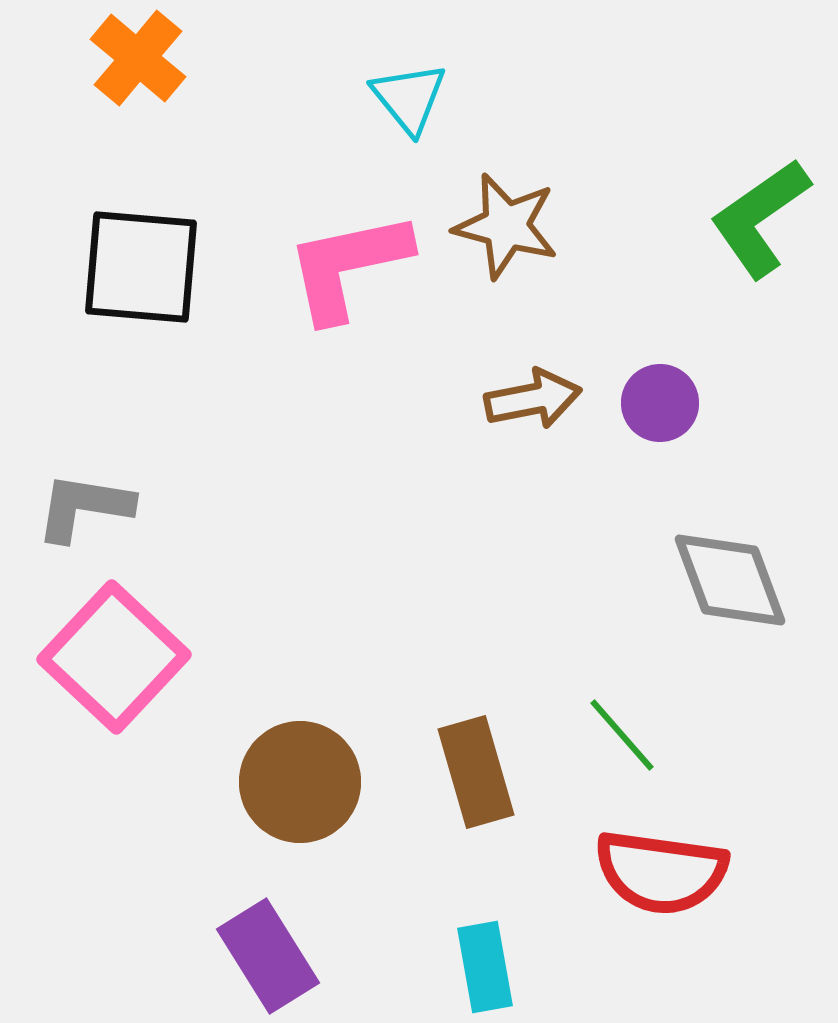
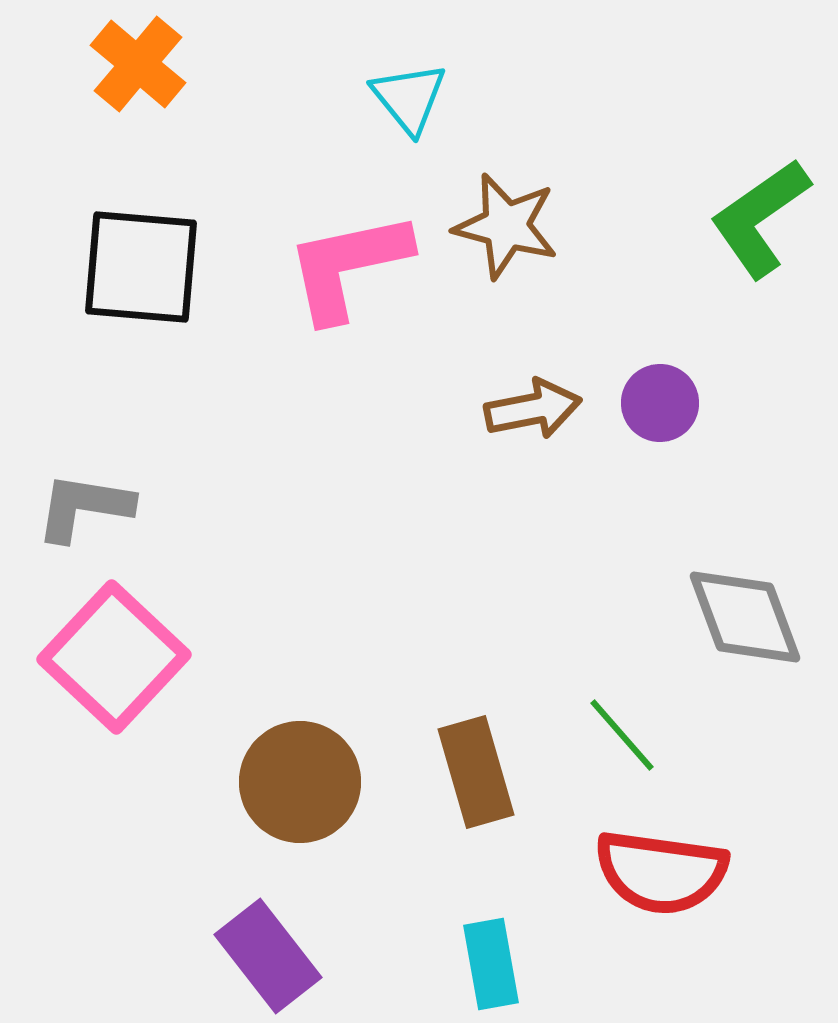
orange cross: moved 6 px down
brown arrow: moved 10 px down
gray diamond: moved 15 px right, 37 px down
purple rectangle: rotated 6 degrees counterclockwise
cyan rectangle: moved 6 px right, 3 px up
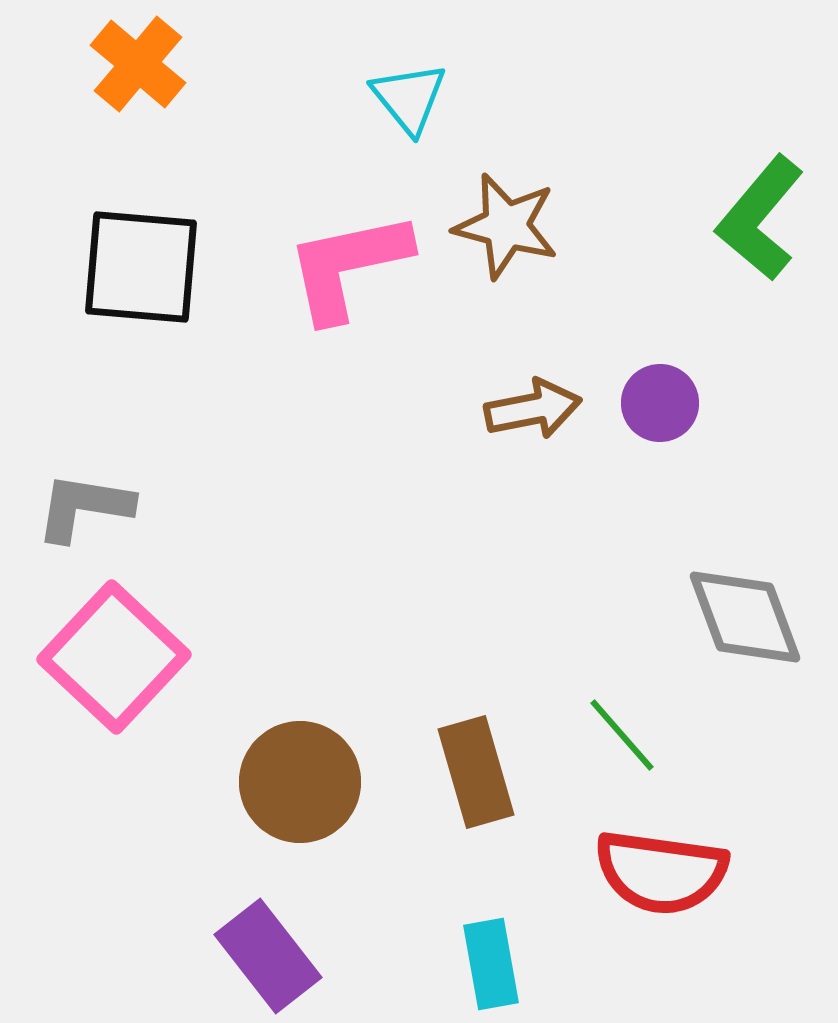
green L-shape: rotated 15 degrees counterclockwise
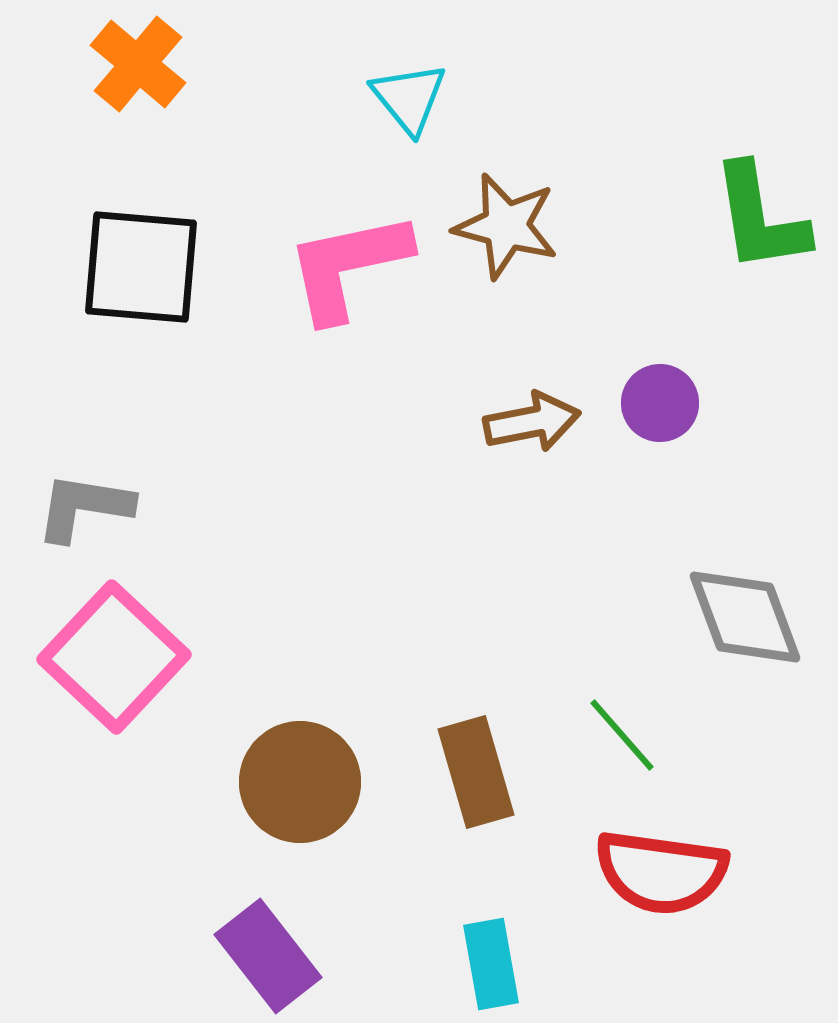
green L-shape: rotated 49 degrees counterclockwise
brown arrow: moved 1 px left, 13 px down
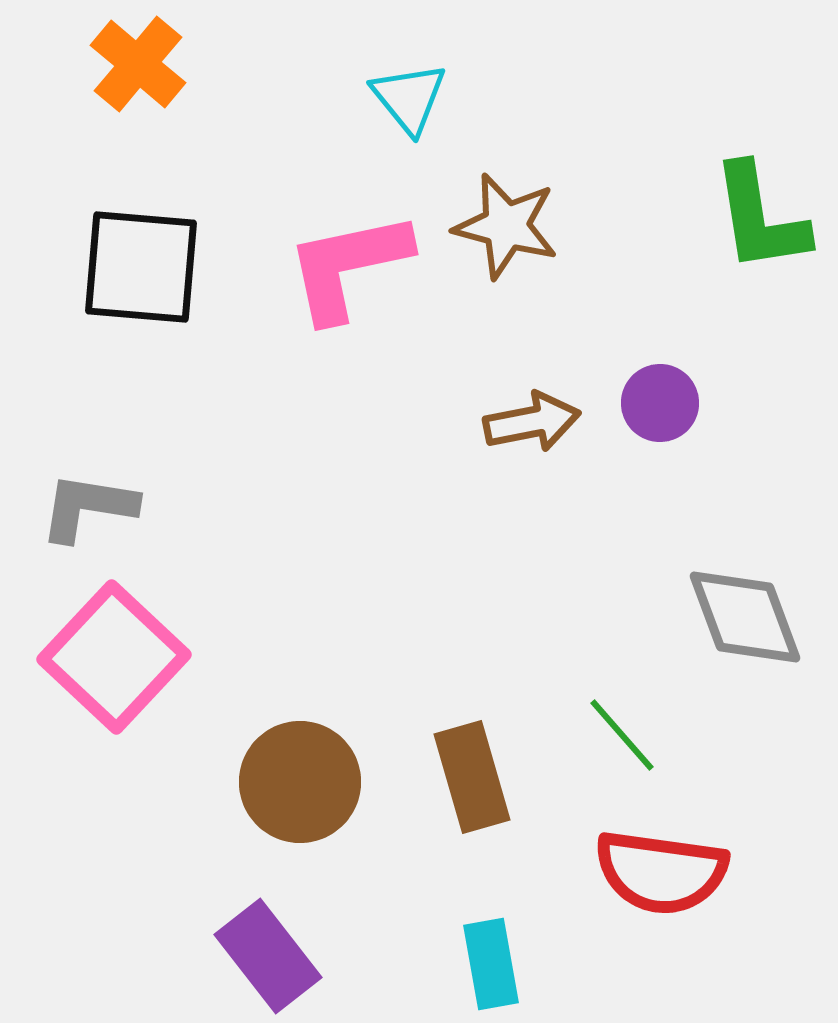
gray L-shape: moved 4 px right
brown rectangle: moved 4 px left, 5 px down
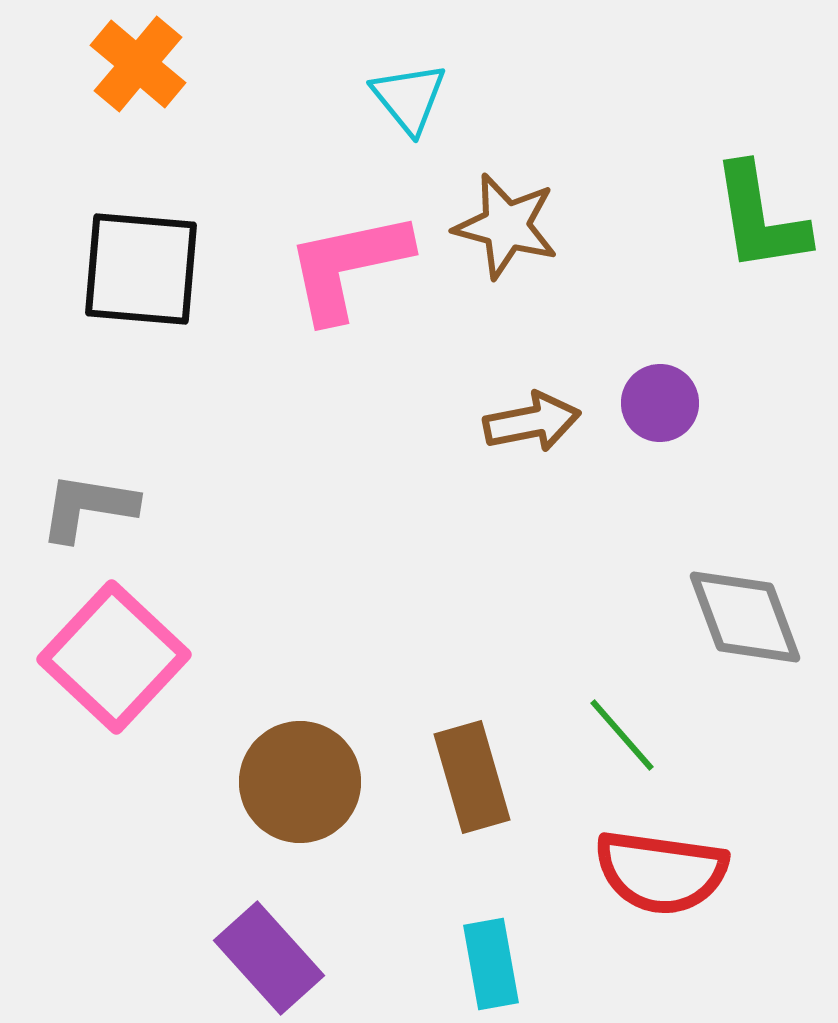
black square: moved 2 px down
purple rectangle: moved 1 px right, 2 px down; rotated 4 degrees counterclockwise
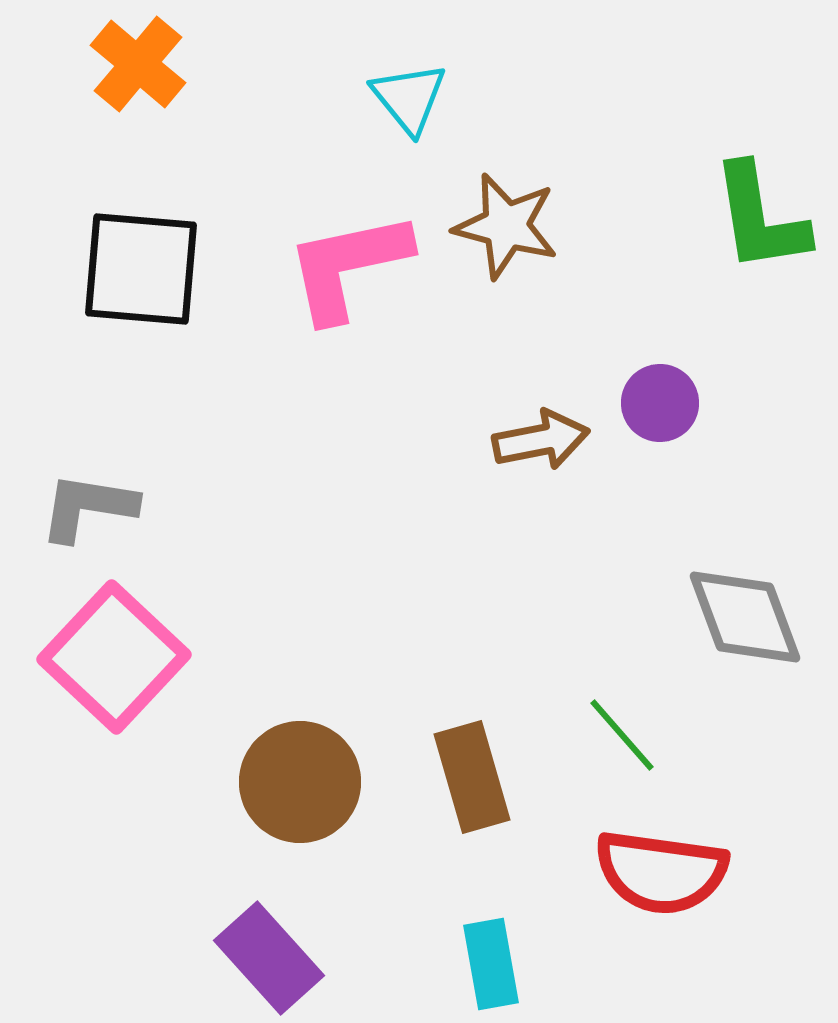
brown arrow: moved 9 px right, 18 px down
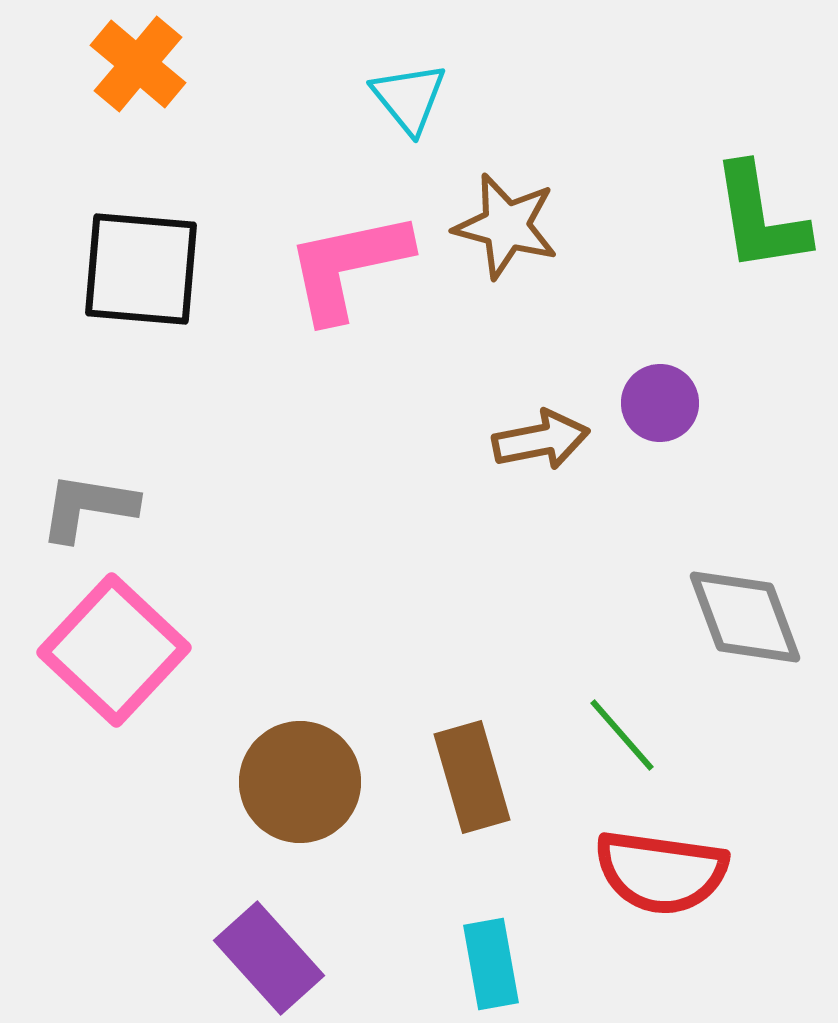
pink square: moved 7 px up
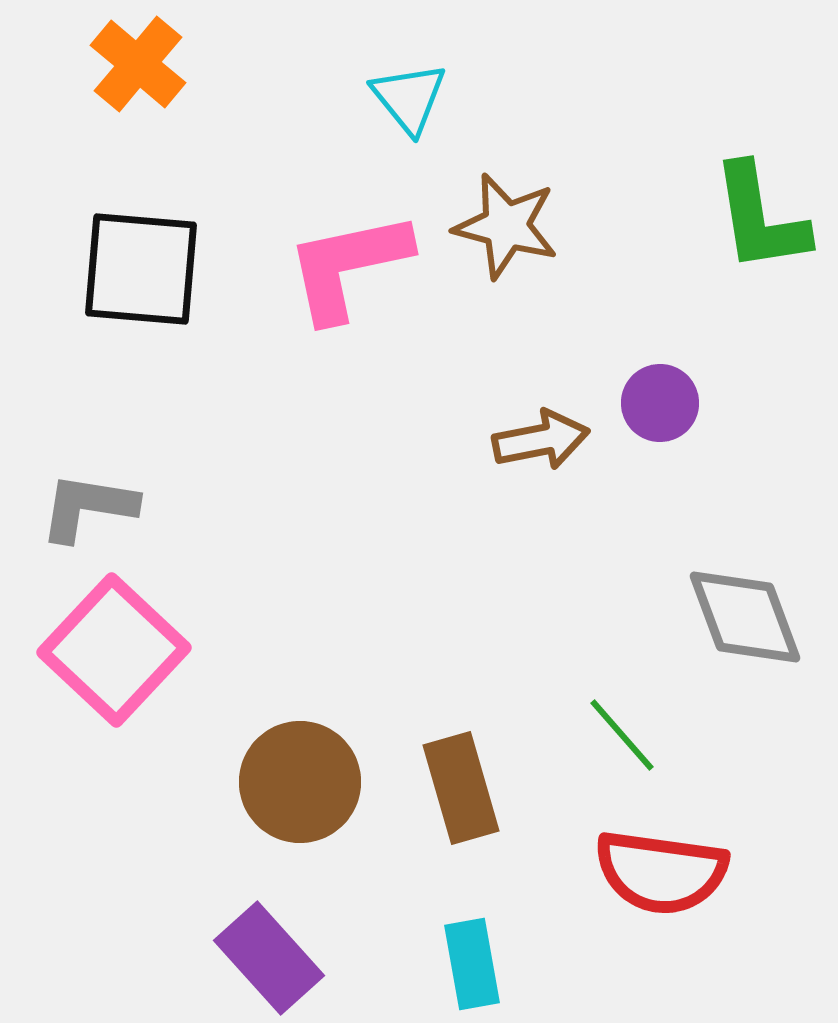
brown rectangle: moved 11 px left, 11 px down
cyan rectangle: moved 19 px left
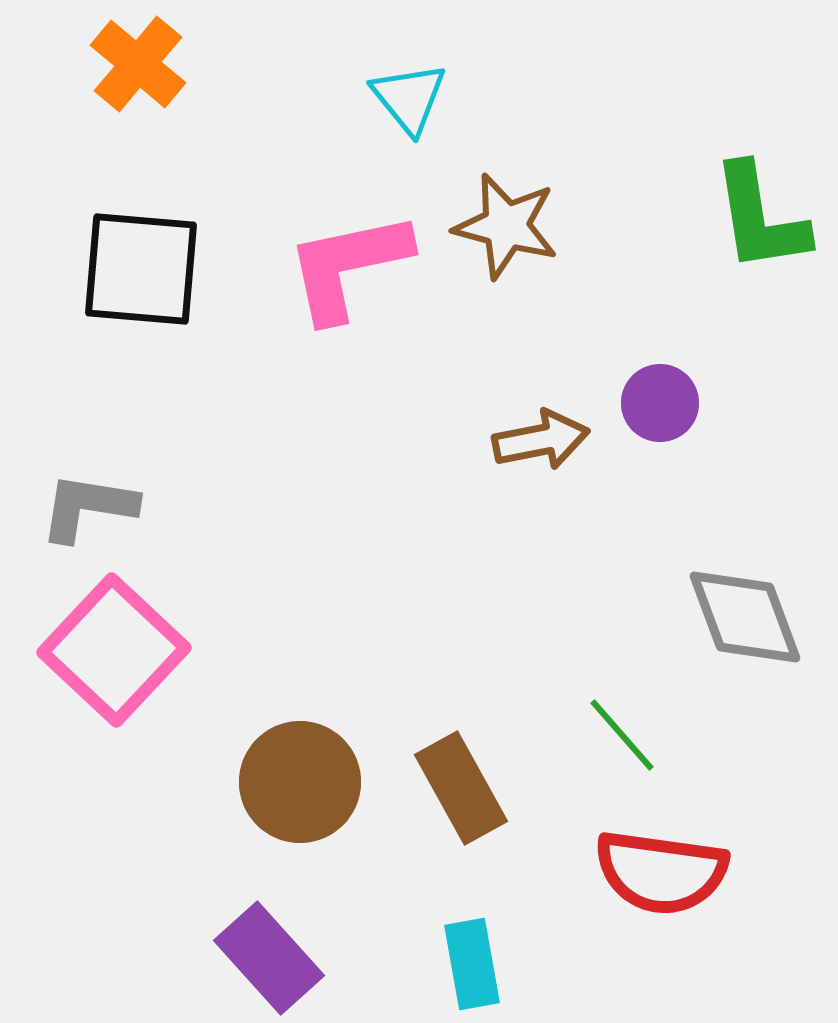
brown rectangle: rotated 13 degrees counterclockwise
